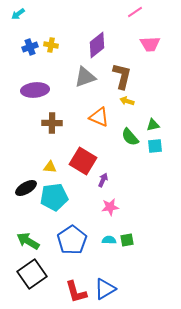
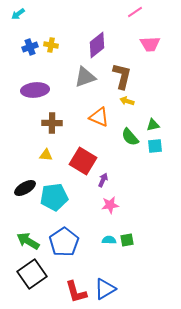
yellow triangle: moved 4 px left, 12 px up
black ellipse: moved 1 px left
pink star: moved 2 px up
blue pentagon: moved 8 px left, 2 px down
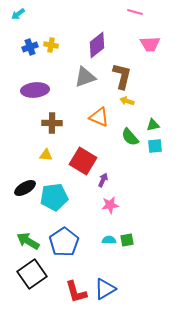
pink line: rotated 49 degrees clockwise
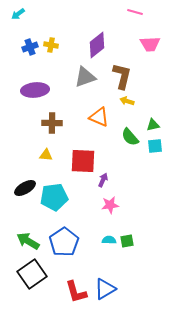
red square: rotated 28 degrees counterclockwise
green square: moved 1 px down
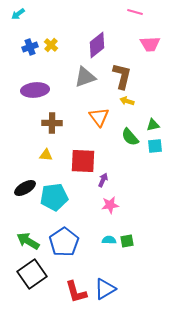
yellow cross: rotated 32 degrees clockwise
orange triangle: rotated 30 degrees clockwise
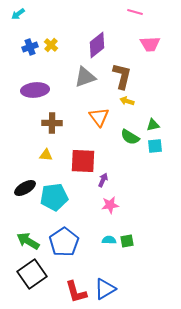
green semicircle: rotated 18 degrees counterclockwise
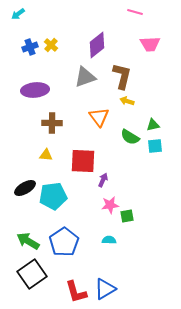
cyan pentagon: moved 1 px left, 1 px up
green square: moved 25 px up
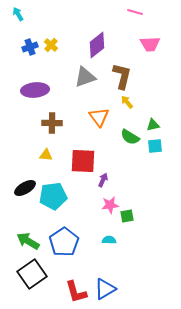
cyan arrow: rotated 96 degrees clockwise
yellow arrow: moved 1 px down; rotated 32 degrees clockwise
